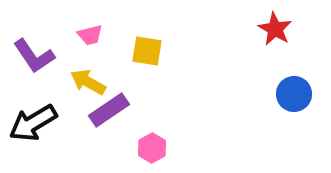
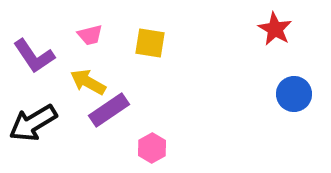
yellow square: moved 3 px right, 8 px up
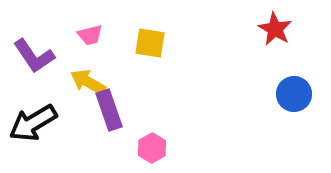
purple rectangle: rotated 75 degrees counterclockwise
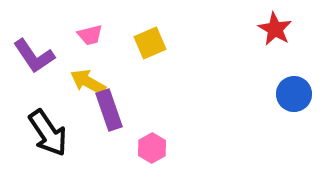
yellow square: rotated 32 degrees counterclockwise
black arrow: moved 15 px right, 10 px down; rotated 93 degrees counterclockwise
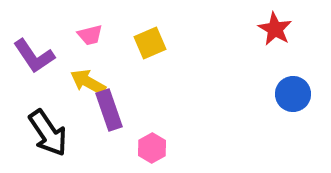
blue circle: moved 1 px left
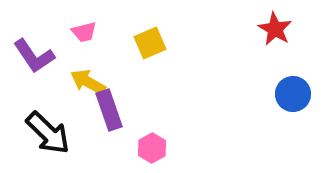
pink trapezoid: moved 6 px left, 3 px up
black arrow: rotated 12 degrees counterclockwise
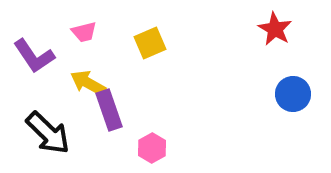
yellow arrow: moved 1 px down
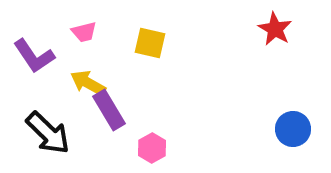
yellow square: rotated 36 degrees clockwise
blue circle: moved 35 px down
purple rectangle: rotated 12 degrees counterclockwise
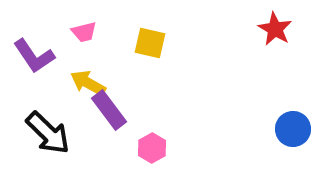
purple rectangle: rotated 6 degrees counterclockwise
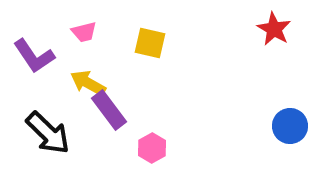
red star: moved 1 px left
blue circle: moved 3 px left, 3 px up
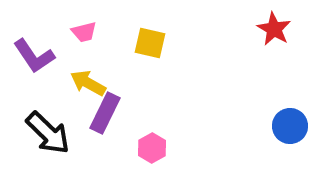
purple rectangle: moved 4 px left, 3 px down; rotated 63 degrees clockwise
